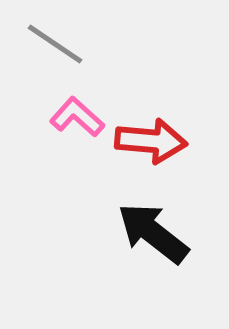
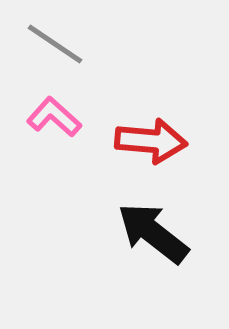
pink L-shape: moved 23 px left
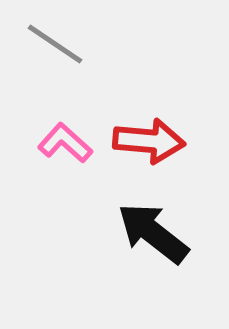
pink L-shape: moved 11 px right, 26 px down
red arrow: moved 2 px left
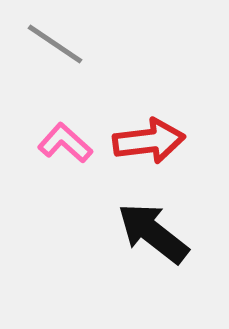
red arrow: rotated 12 degrees counterclockwise
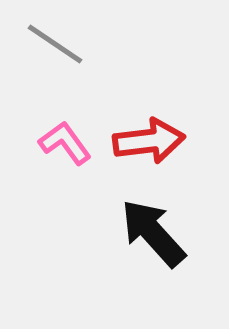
pink L-shape: rotated 12 degrees clockwise
black arrow: rotated 10 degrees clockwise
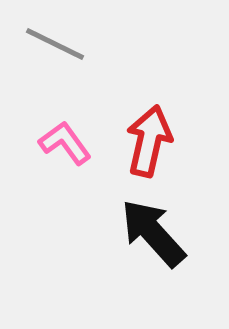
gray line: rotated 8 degrees counterclockwise
red arrow: rotated 70 degrees counterclockwise
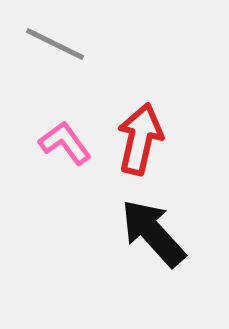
red arrow: moved 9 px left, 2 px up
